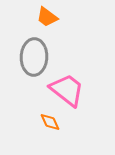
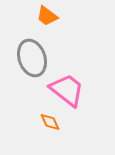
orange trapezoid: moved 1 px up
gray ellipse: moved 2 px left, 1 px down; rotated 21 degrees counterclockwise
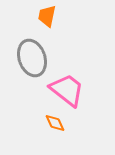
orange trapezoid: rotated 65 degrees clockwise
orange diamond: moved 5 px right, 1 px down
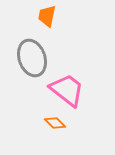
orange diamond: rotated 20 degrees counterclockwise
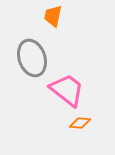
orange trapezoid: moved 6 px right
orange diamond: moved 25 px right; rotated 40 degrees counterclockwise
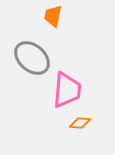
gray ellipse: rotated 30 degrees counterclockwise
pink trapezoid: rotated 57 degrees clockwise
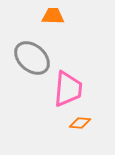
orange trapezoid: rotated 80 degrees clockwise
pink trapezoid: moved 1 px right, 1 px up
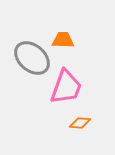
orange trapezoid: moved 10 px right, 24 px down
pink trapezoid: moved 2 px left, 2 px up; rotated 15 degrees clockwise
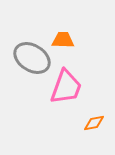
gray ellipse: rotated 9 degrees counterclockwise
orange diamond: moved 14 px right; rotated 15 degrees counterclockwise
